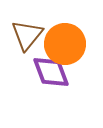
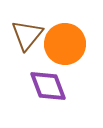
purple diamond: moved 3 px left, 14 px down
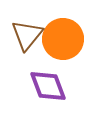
orange circle: moved 2 px left, 5 px up
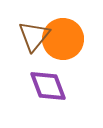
brown triangle: moved 7 px right, 1 px down
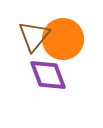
purple diamond: moved 11 px up
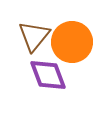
orange circle: moved 9 px right, 3 px down
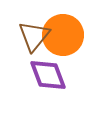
orange circle: moved 9 px left, 7 px up
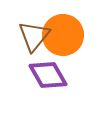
purple diamond: rotated 9 degrees counterclockwise
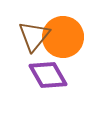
orange circle: moved 2 px down
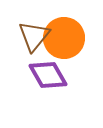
orange circle: moved 1 px right, 1 px down
